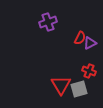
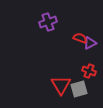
red semicircle: rotated 96 degrees counterclockwise
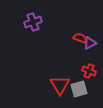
purple cross: moved 15 px left
red triangle: moved 1 px left
